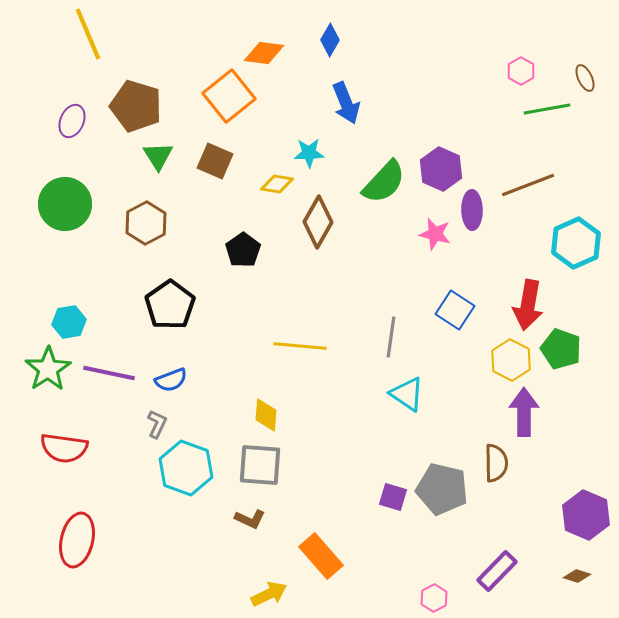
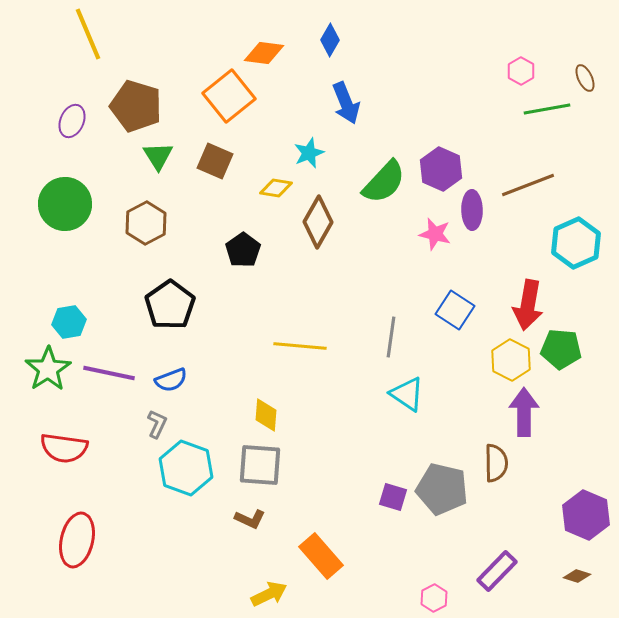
cyan star at (309, 153): rotated 20 degrees counterclockwise
yellow diamond at (277, 184): moved 1 px left, 4 px down
green pentagon at (561, 349): rotated 15 degrees counterclockwise
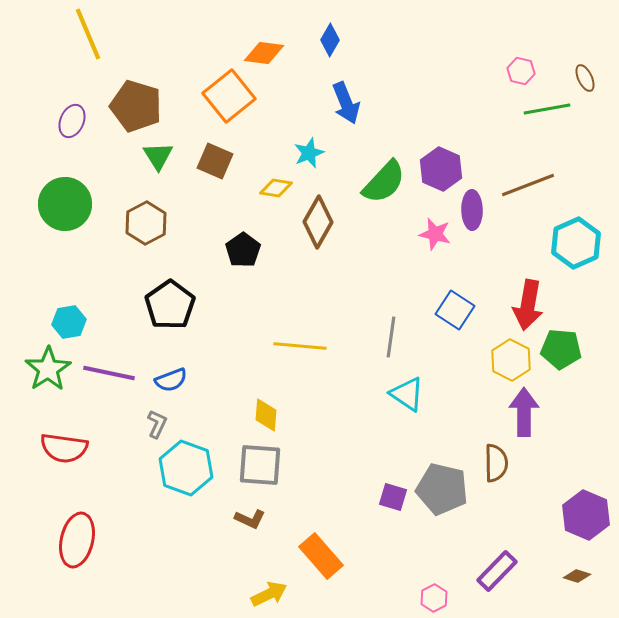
pink hexagon at (521, 71): rotated 16 degrees counterclockwise
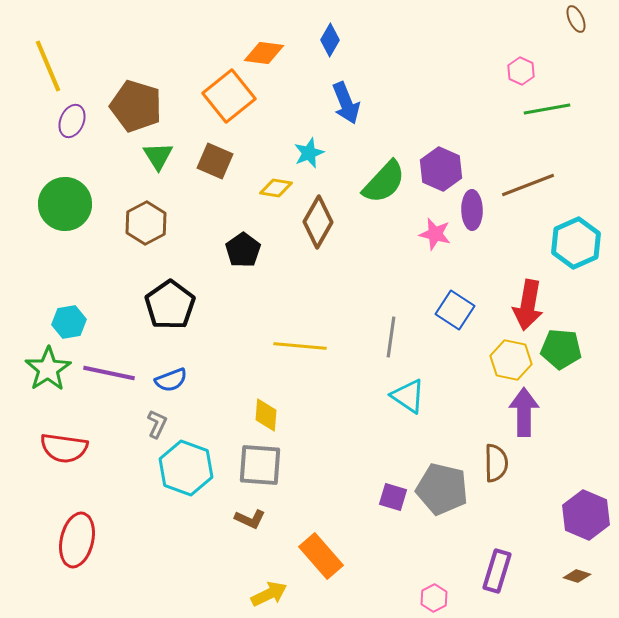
yellow line at (88, 34): moved 40 px left, 32 px down
pink hexagon at (521, 71): rotated 12 degrees clockwise
brown ellipse at (585, 78): moved 9 px left, 59 px up
yellow hexagon at (511, 360): rotated 15 degrees counterclockwise
cyan triangle at (407, 394): moved 1 px right, 2 px down
purple rectangle at (497, 571): rotated 27 degrees counterclockwise
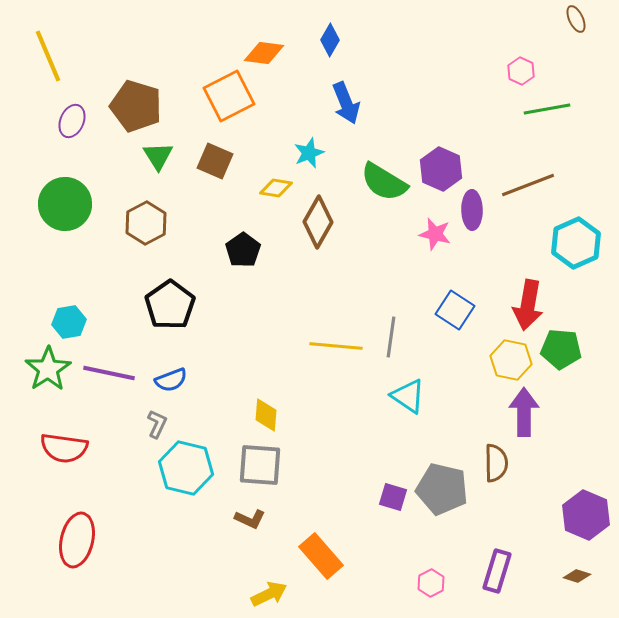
yellow line at (48, 66): moved 10 px up
orange square at (229, 96): rotated 12 degrees clockwise
green semicircle at (384, 182): rotated 78 degrees clockwise
yellow line at (300, 346): moved 36 px right
cyan hexagon at (186, 468): rotated 6 degrees counterclockwise
pink hexagon at (434, 598): moved 3 px left, 15 px up
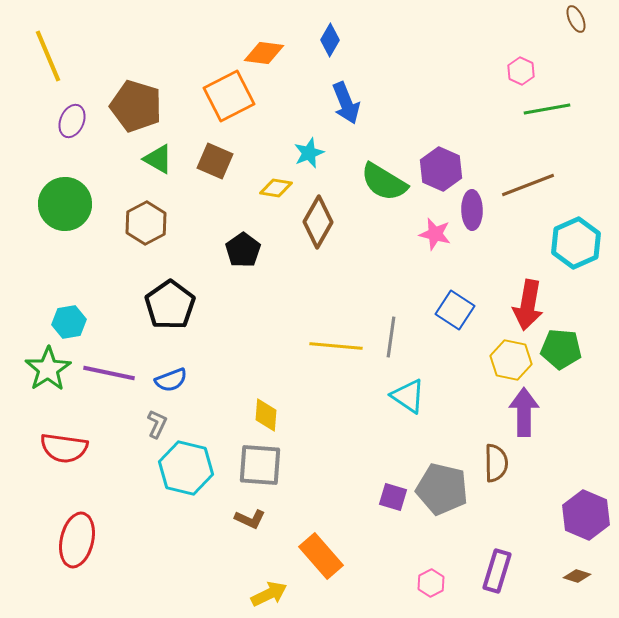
green triangle at (158, 156): moved 3 px down; rotated 28 degrees counterclockwise
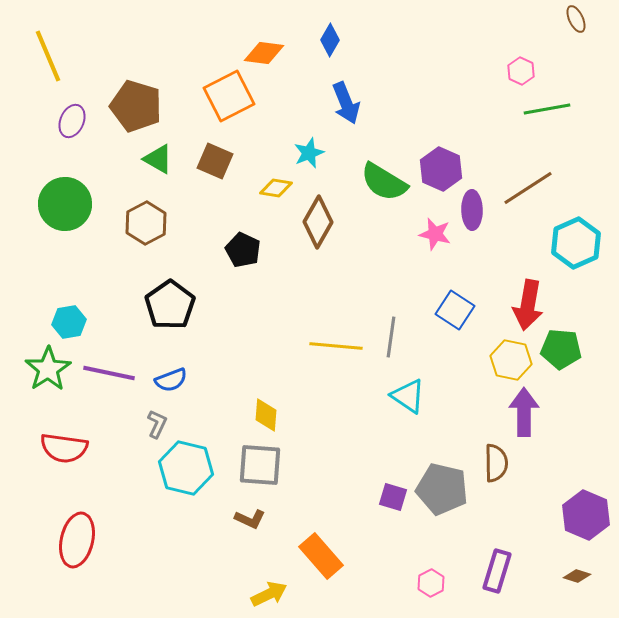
brown line at (528, 185): moved 3 px down; rotated 12 degrees counterclockwise
black pentagon at (243, 250): rotated 12 degrees counterclockwise
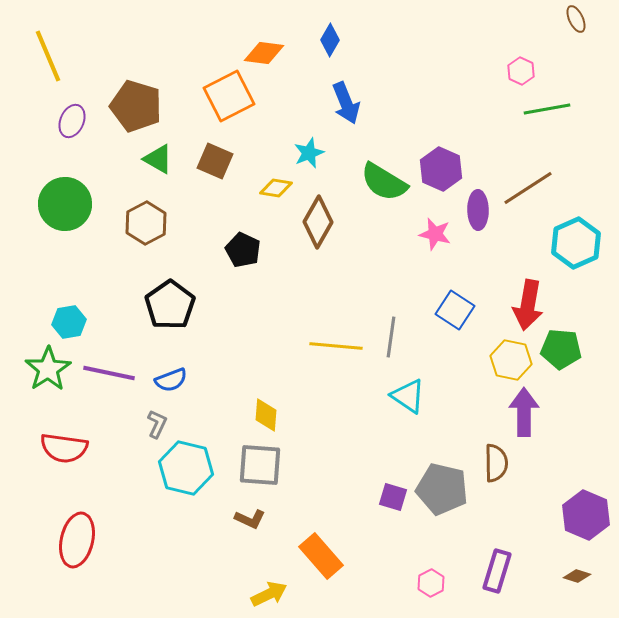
purple ellipse at (472, 210): moved 6 px right
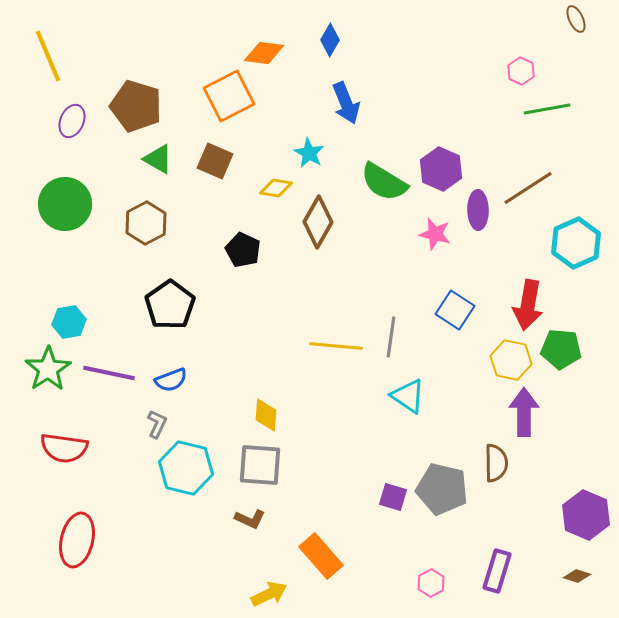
cyan star at (309, 153): rotated 20 degrees counterclockwise
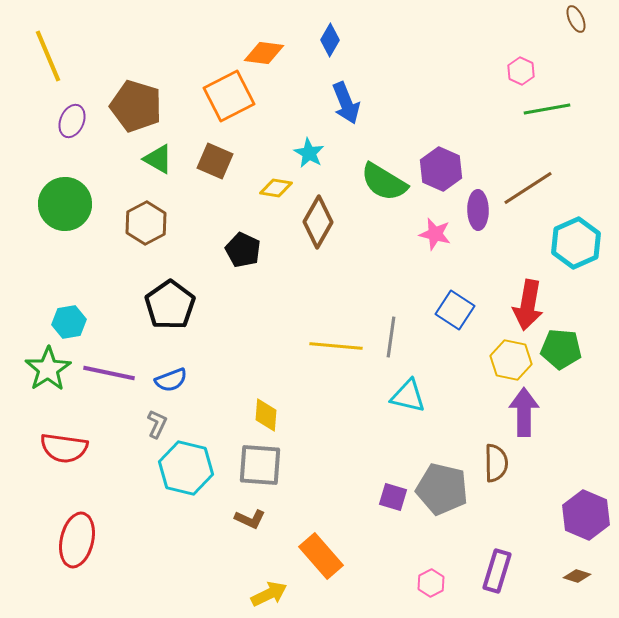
cyan triangle at (408, 396): rotated 21 degrees counterclockwise
